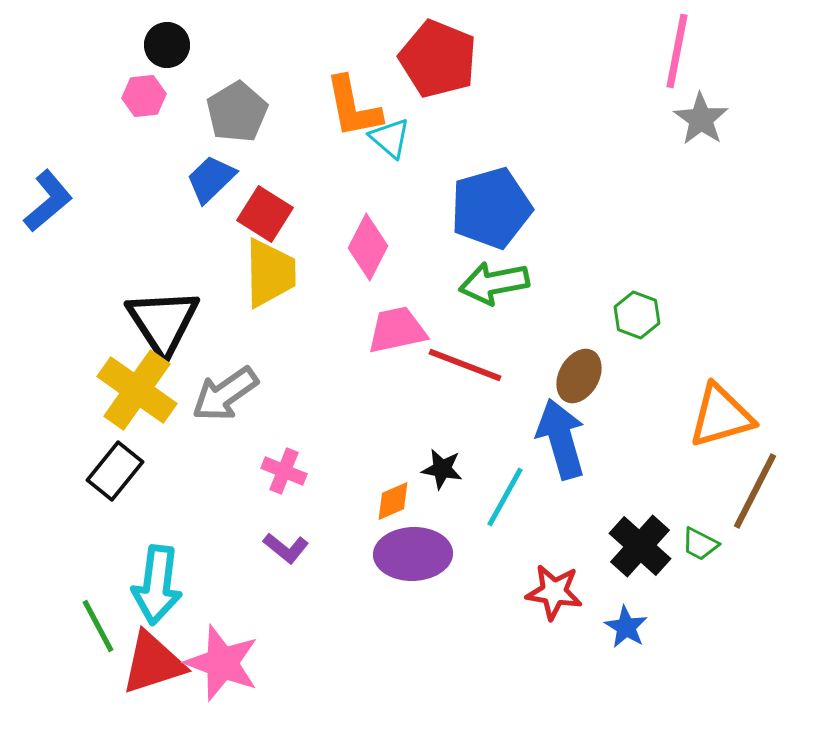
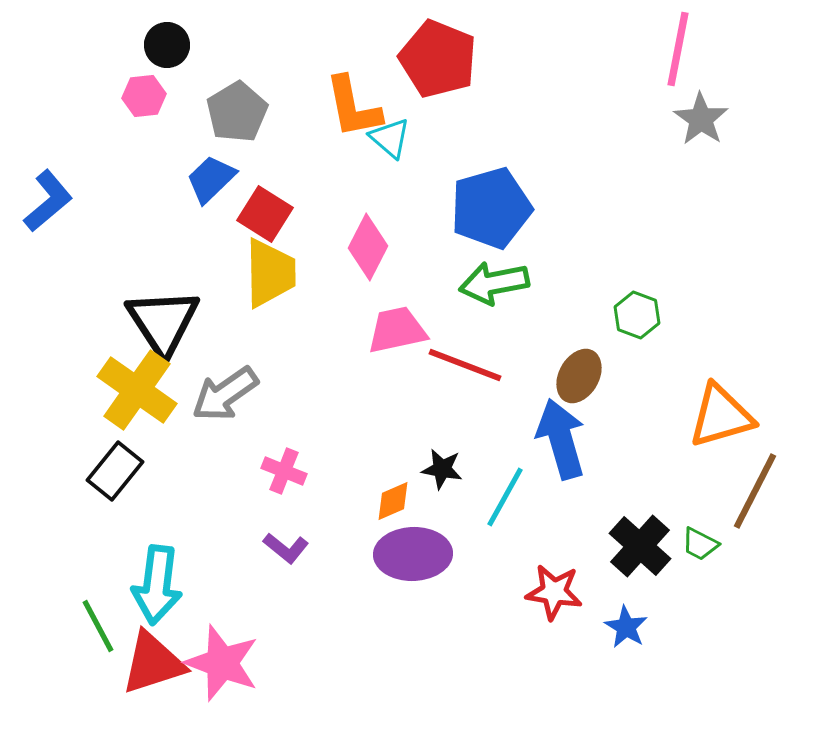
pink line: moved 1 px right, 2 px up
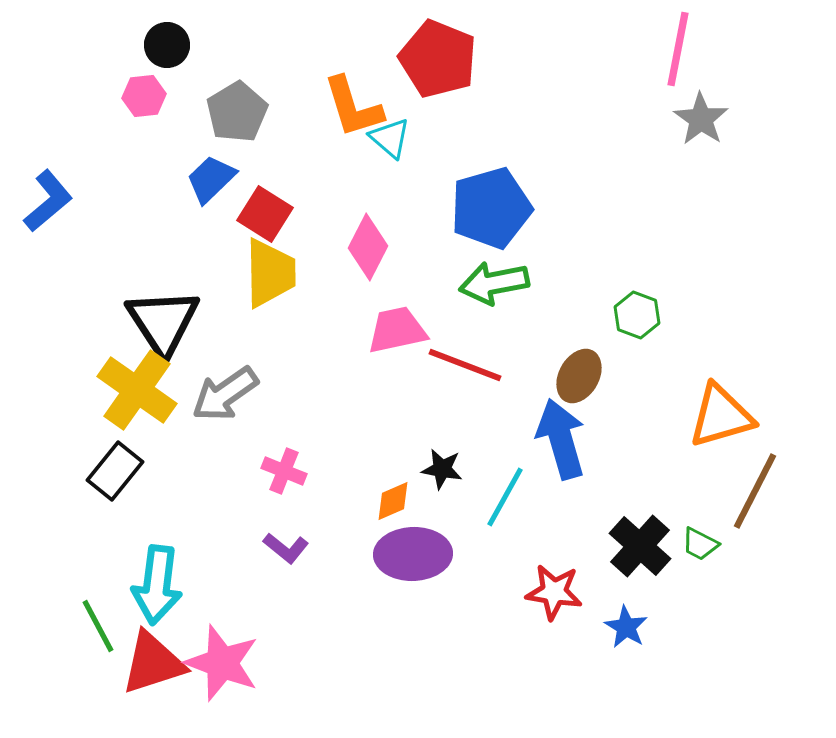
orange L-shape: rotated 6 degrees counterclockwise
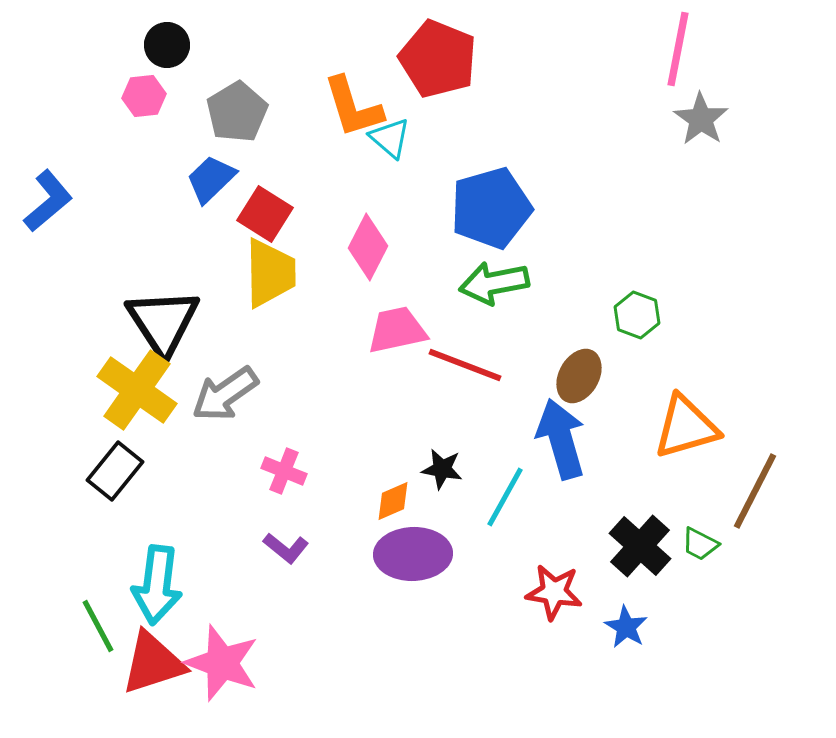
orange triangle: moved 35 px left, 11 px down
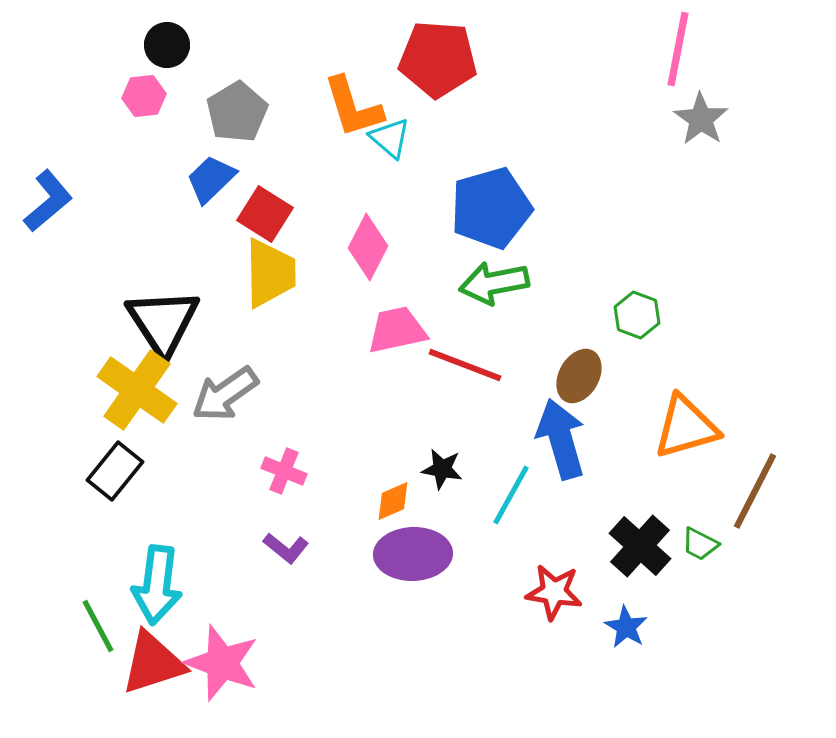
red pentagon: rotated 18 degrees counterclockwise
cyan line: moved 6 px right, 2 px up
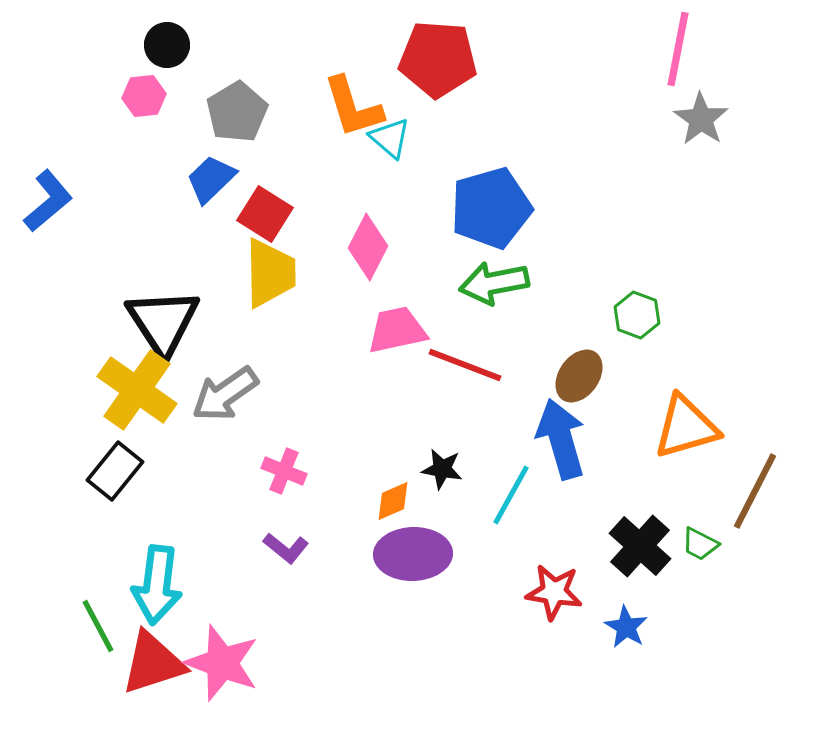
brown ellipse: rotated 6 degrees clockwise
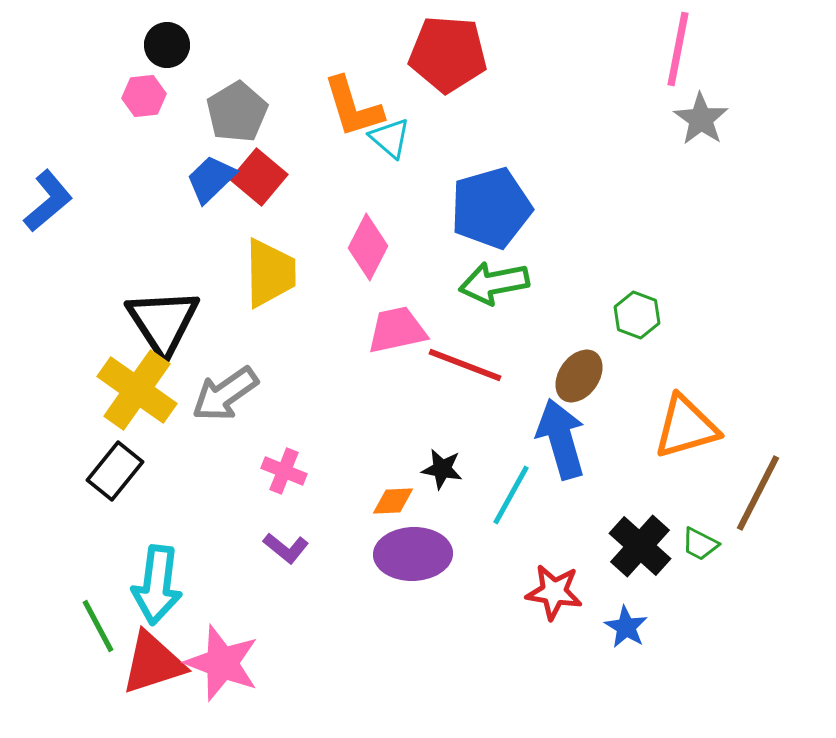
red pentagon: moved 10 px right, 5 px up
red square: moved 6 px left, 37 px up; rotated 8 degrees clockwise
brown line: moved 3 px right, 2 px down
orange diamond: rotated 21 degrees clockwise
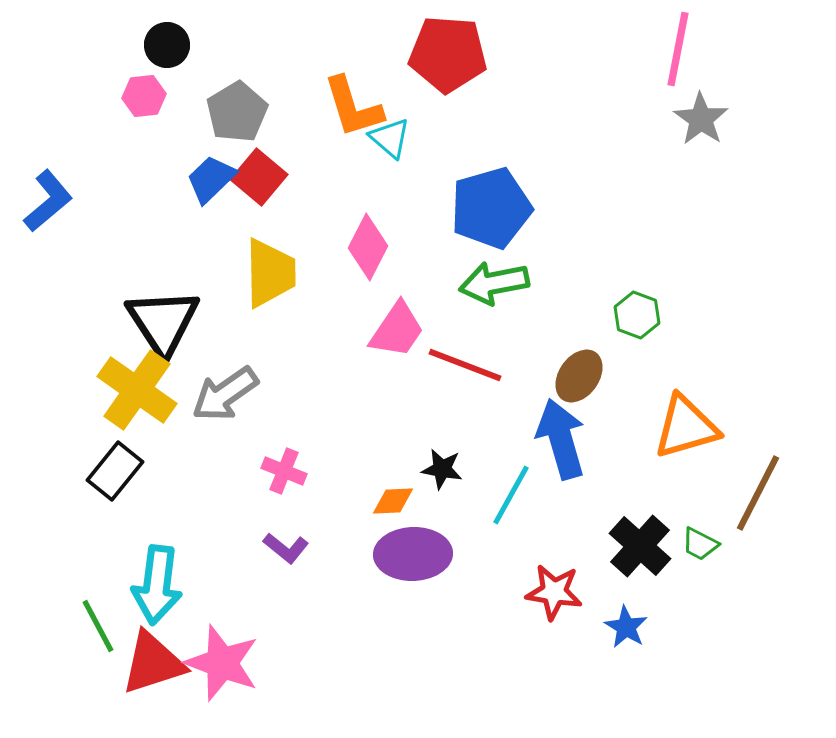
pink trapezoid: rotated 136 degrees clockwise
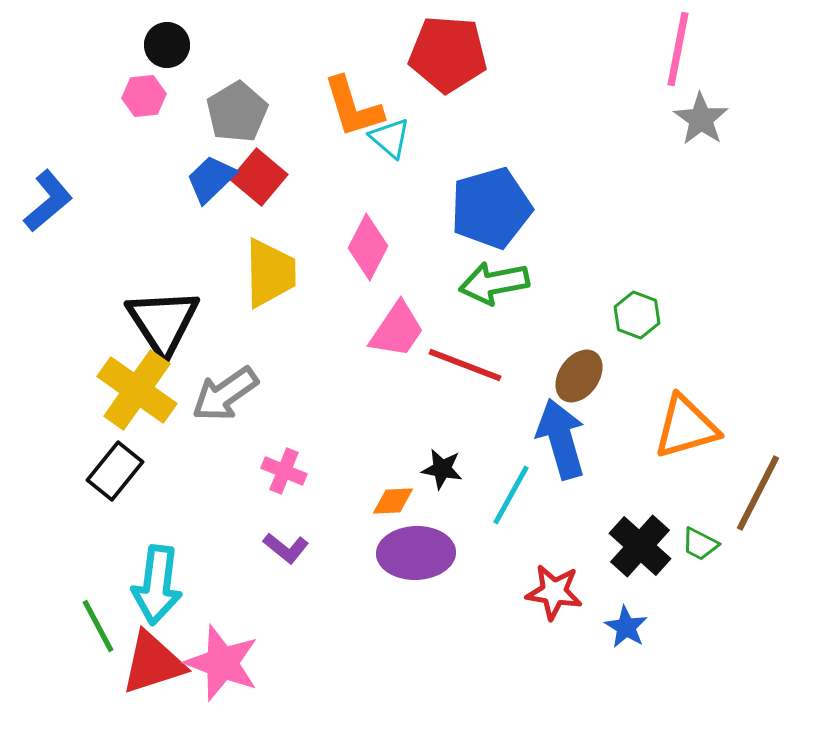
purple ellipse: moved 3 px right, 1 px up
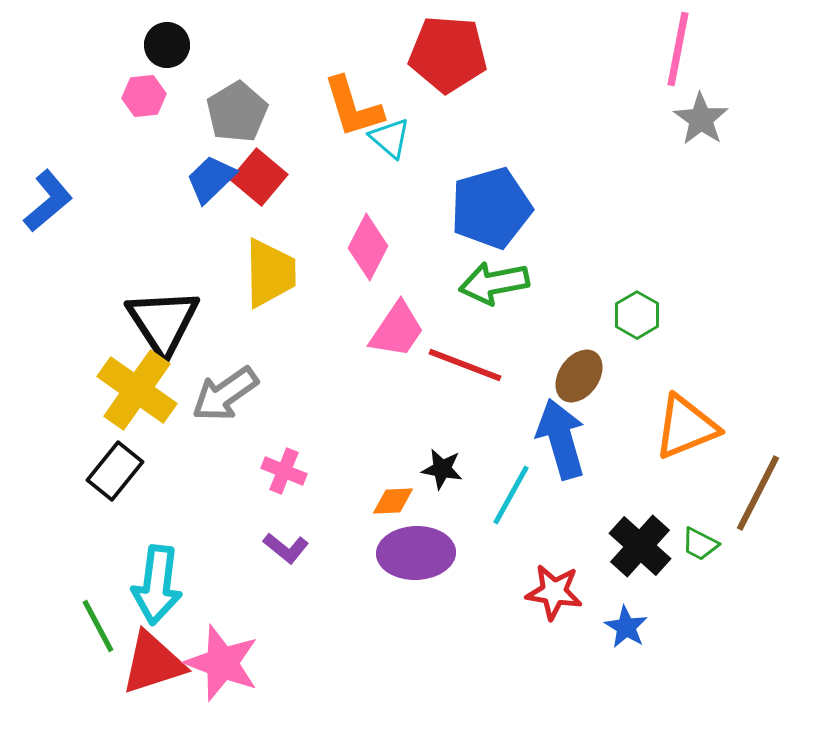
green hexagon: rotated 9 degrees clockwise
orange triangle: rotated 6 degrees counterclockwise
